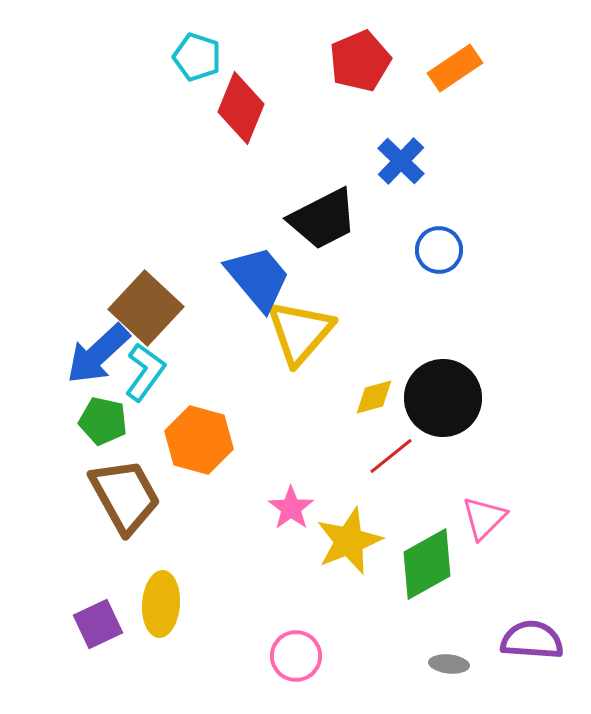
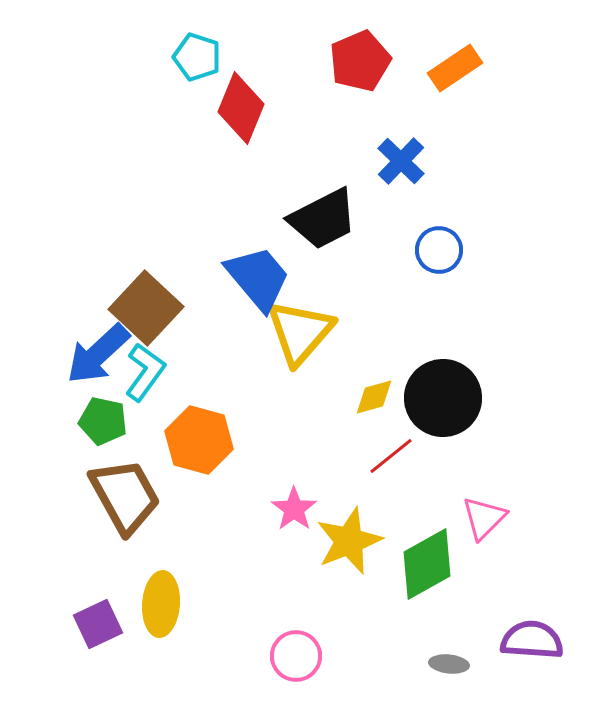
pink star: moved 3 px right, 1 px down
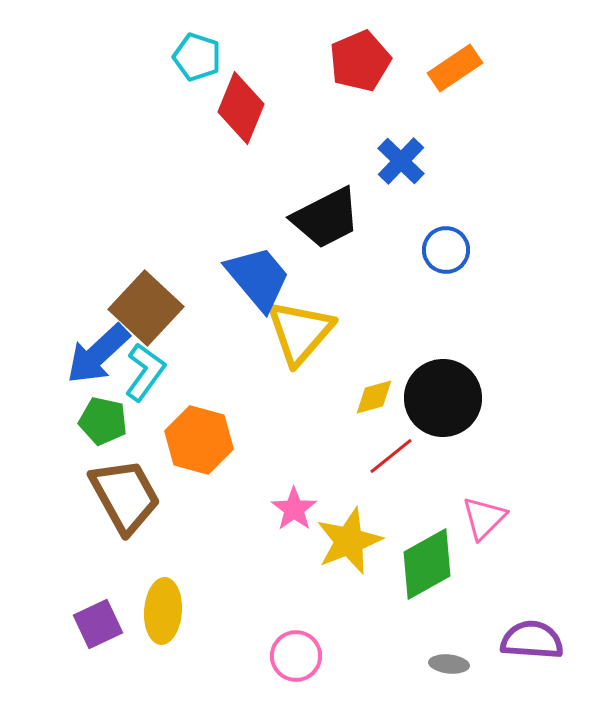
black trapezoid: moved 3 px right, 1 px up
blue circle: moved 7 px right
yellow ellipse: moved 2 px right, 7 px down
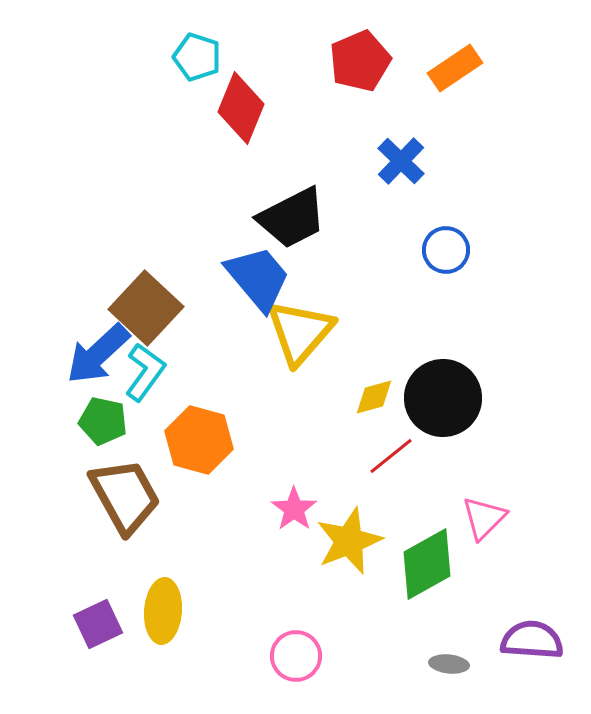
black trapezoid: moved 34 px left
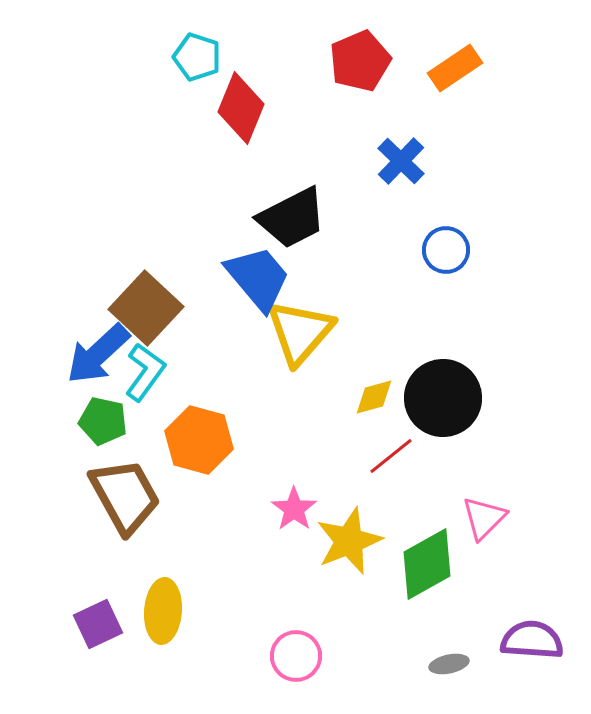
gray ellipse: rotated 18 degrees counterclockwise
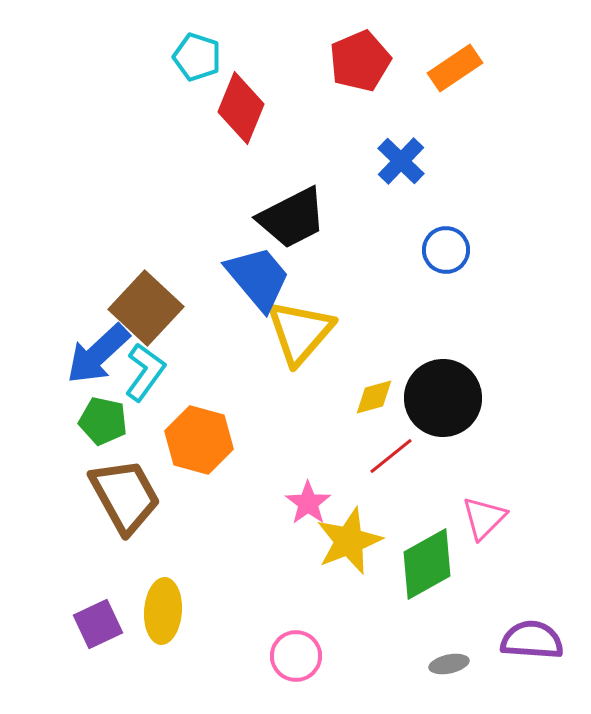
pink star: moved 14 px right, 6 px up
